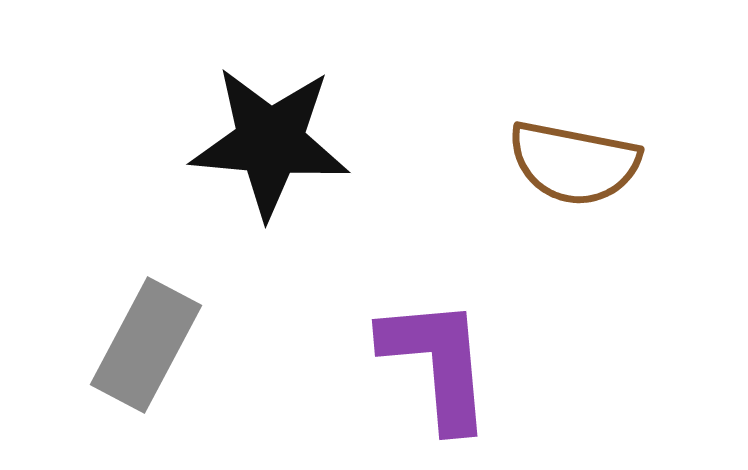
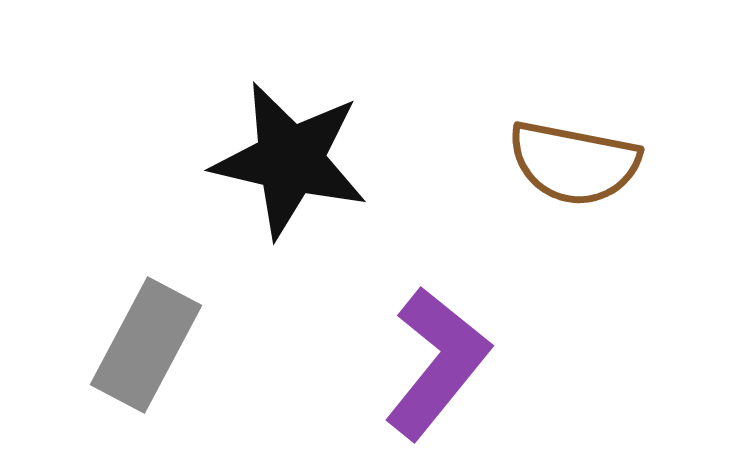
black star: moved 20 px right, 18 px down; rotated 8 degrees clockwise
purple L-shape: rotated 44 degrees clockwise
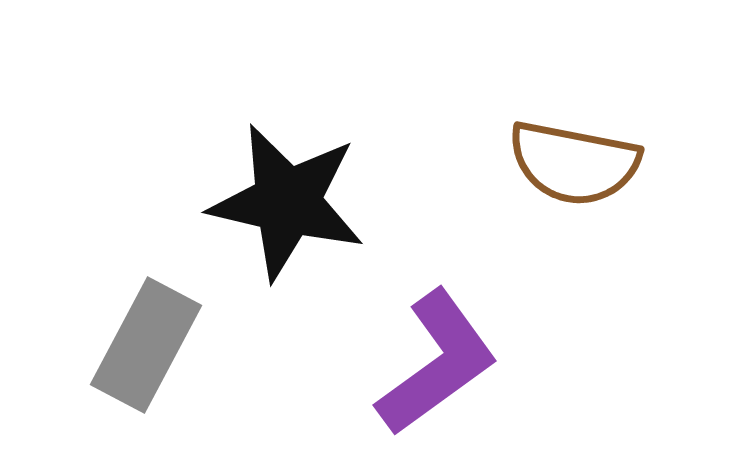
black star: moved 3 px left, 42 px down
purple L-shape: rotated 15 degrees clockwise
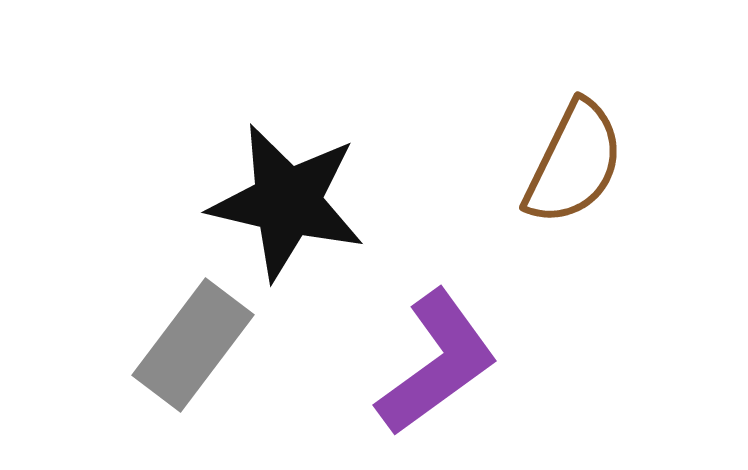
brown semicircle: rotated 75 degrees counterclockwise
gray rectangle: moved 47 px right; rotated 9 degrees clockwise
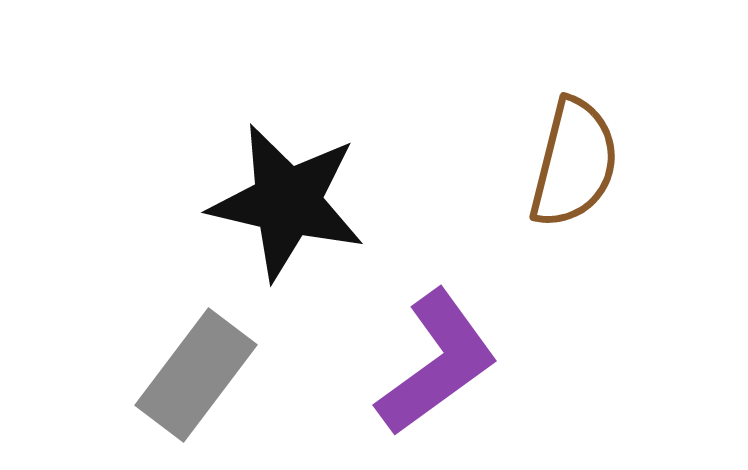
brown semicircle: rotated 12 degrees counterclockwise
gray rectangle: moved 3 px right, 30 px down
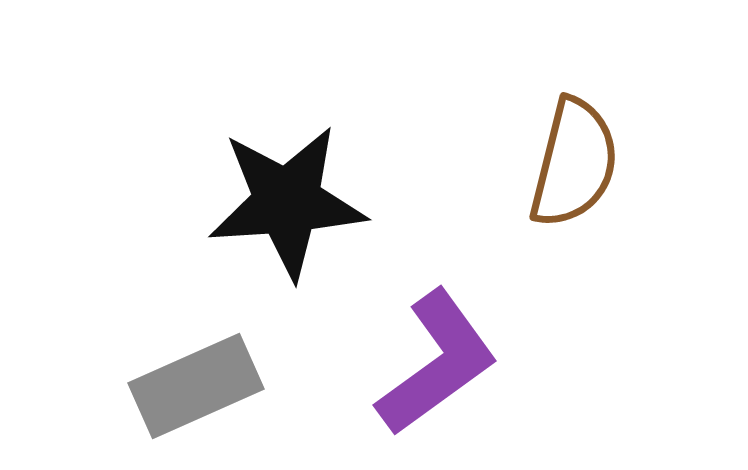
black star: rotated 17 degrees counterclockwise
gray rectangle: moved 11 px down; rotated 29 degrees clockwise
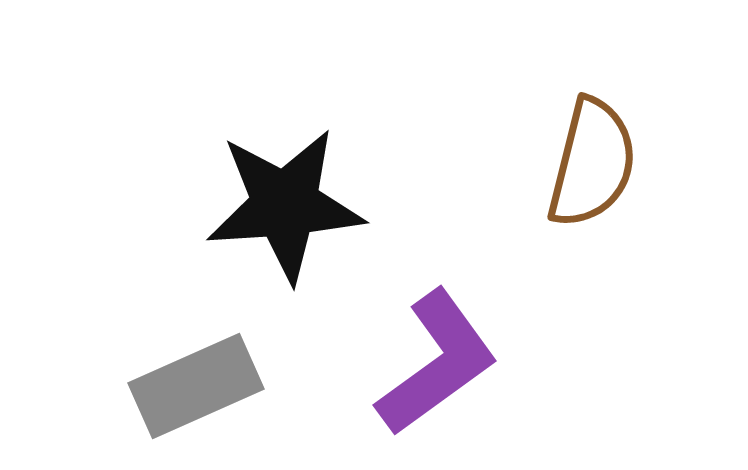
brown semicircle: moved 18 px right
black star: moved 2 px left, 3 px down
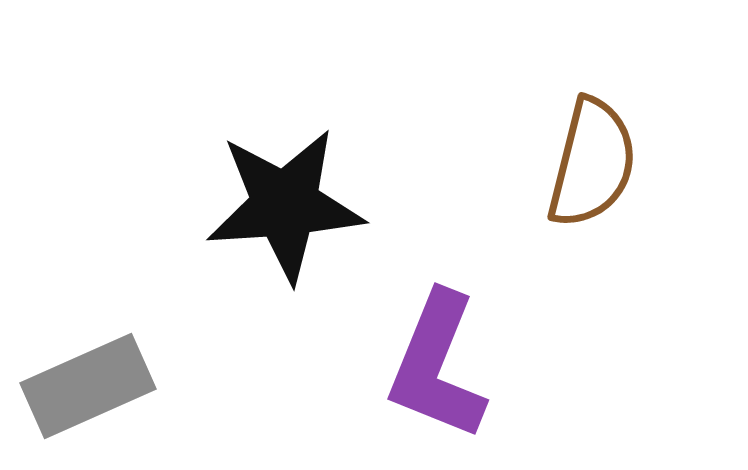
purple L-shape: moved 3 px down; rotated 148 degrees clockwise
gray rectangle: moved 108 px left
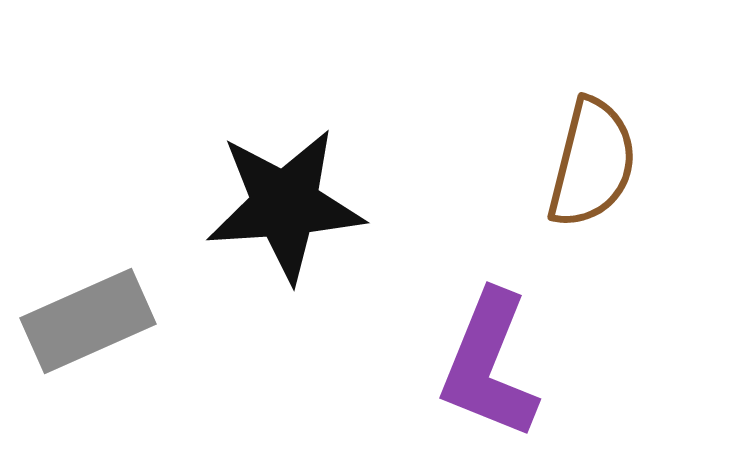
purple L-shape: moved 52 px right, 1 px up
gray rectangle: moved 65 px up
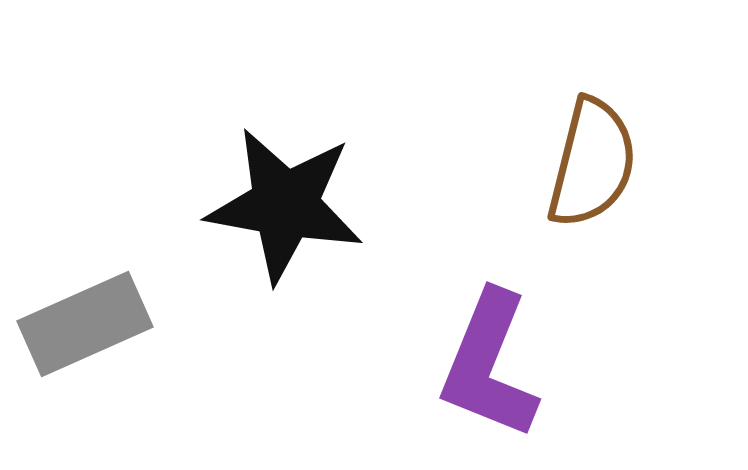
black star: rotated 14 degrees clockwise
gray rectangle: moved 3 px left, 3 px down
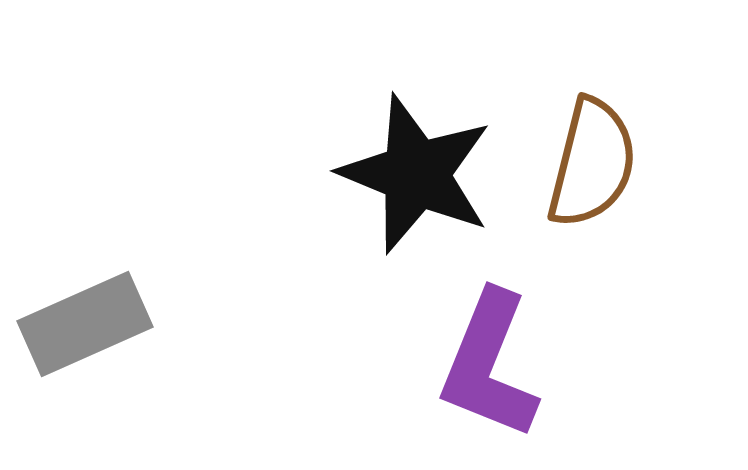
black star: moved 131 px right, 31 px up; rotated 12 degrees clockwise
